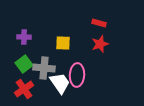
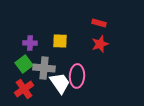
purple cross: moved 6 px right, 6 px down
yellow square: moved 3 px left, 2 px up
pink ellipse: moved 1 px down
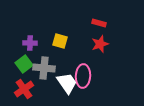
yellow square: rotated 14 degrees clockwise
pink ellipse: moved 6 px right
white trapezoid: moved 7 px right
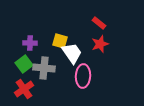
red rectangle: rotated 24 degrees clockwise
white trapezoid: moved 5 px right, 30 px up
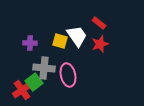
white trapezoid: moved 5 px right, 17 px up
green square: moved 10 px right, 18 px down
pink ellipse: moved 15 px left, 1 px up; rotated 15 degrees counterclockwise
red cross: moved 2 px left, 1 px down
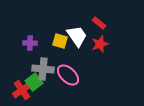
gray cross: moved 1 px left, 1 px down
pink ellipse: rotated 35 degrees counterclockwise
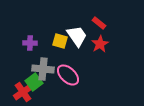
red star: rotated 12 degrees counterclockwise
red cross: moved 1 px right, 2 px down
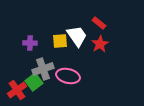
yellow square: rotated 21 degrees counterclockwise
gray cross: rotated 25 degrees counterclockwise
pink ellipse: moved 1 px down; rotated 30 degrees counterclockwise
red cross: moved 6 px left, 2 px up
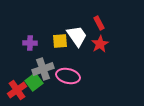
red rectangle: rotated 24 degrees clockwise
